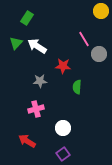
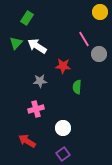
yellow circle: moved 1 px left, 1 px down
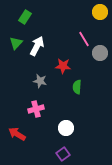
green rectangle: moved 2 px left, 1 px up
white arrow: rotated 84 degrees clockwise
gray circle: moved 1 px right, 1 px up
gray star: rotated 16 degrees clockwise
white circle: moved 3 px right
red arrow: moved 10 px left, 7 px up
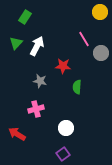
gray circle: moved 1 px right
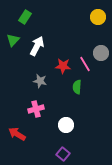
yellow circle: moved 2 px left, 5 px down
pink line: moved 1 px right, 25 px down
green triangle: moved 3 px left, 3 px up
white circle: moved 3 px up
purple square: rotated 16 degrees counterclockwise
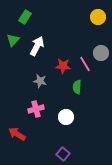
white circle: moved 8 px up
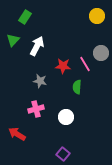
yellow circle: moved 1 px left, 1 px up
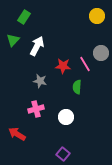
green rectangle: moved 1 px left
